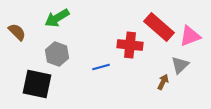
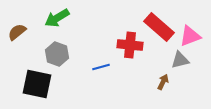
brown semicircle: rotated 84 degrees counterclockwise
gray triangle: moved 5 px up; rotated 30 degrees clockwise
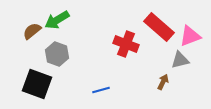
green arrow: moved 2 px down
brown semicircle: moved 15 px right, 1 px up
red cross: moved 4 px left, 1 px up; rotated 15 degrees clockwise
blue line: moved 23 px down
black square: rotated 8 degrees clockwise
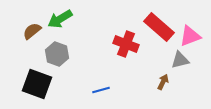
green arrow: moved 3 px right, 1 px up
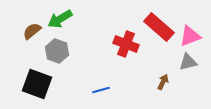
gray hexagon: moved 3 px up
gray triangle: moved 8 px right, 2 px down
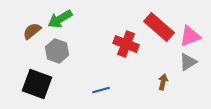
gray triangle: rotated 18 degrees counterclockwise
brown arrow: rotated 14 degrees counterclockwise
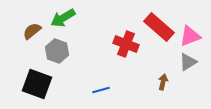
green arrow: moved 3 px right, 1 px up
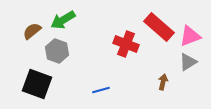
green arrow: moved 2 px down
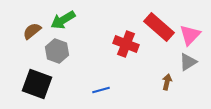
pink triangle: moved 1 px up; rotated 25 degrees counterclockwise
brown arrow: moved 4 px right
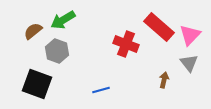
brown semicircle: moved 1 px right
gray triangle: moved 1 px right, 1 px down; rotated 36 degrees counterclockwise
brown arrow: moved 3 px left, 2 px up
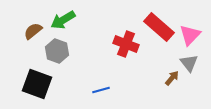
brown arrow: moved 8 px right, 2 px up; rotated 28 degrees clockwise
